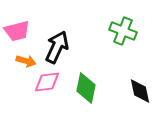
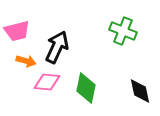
pink diamond: rotated 12 degrees clockwise
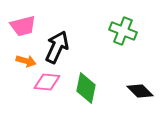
pink trapezoid: moved 6 px right, 5 px up
black diamond: rotated 32 degrees counterclockwise
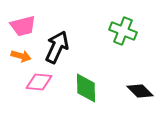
orange arrow: moved 5 px left, 5 px up
pink diamond: moved 8 px left
green diamond: rotated 12 degrees counterclockwise
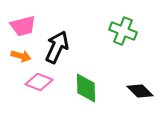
pink diamond: rotated 16 degrees clockwise
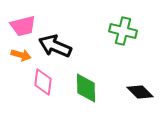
green cross: rotated 8 degrees counterclockwise
black arrow: moved 2 px left, 1 px up; rotated 92 degrees counterclockwise
orange arrow: moved 1 px up
pink diamond: moved 4 px right; rotated 76 degrees clockwise
black diamond: moved 1 px down
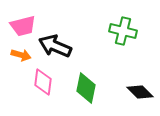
green diamond: rotated 12 degrees clockwise
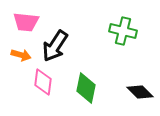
pink trapezoid: moved 3 px right, 4 px up; rotated 20 degrees clockwise
black arrow: rotated 80 degrees counterclockwise
